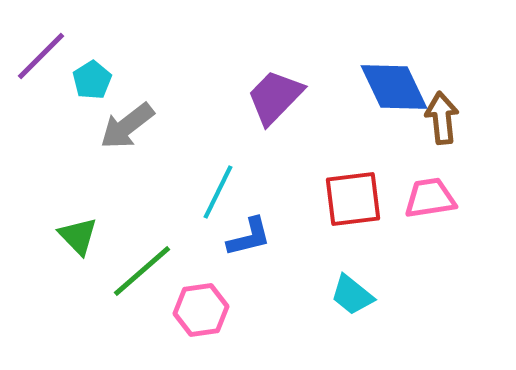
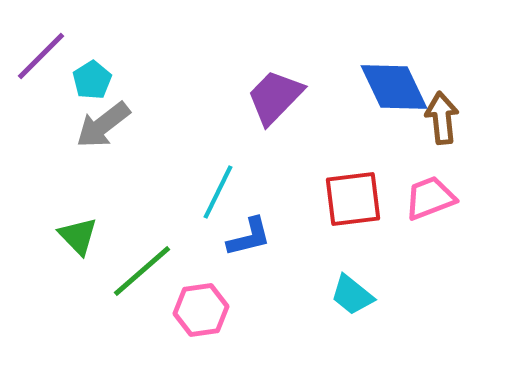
gray arrow: moved 24 px left, 1 px up
pink trapezoid: rotated 12 degrees counterclockwise
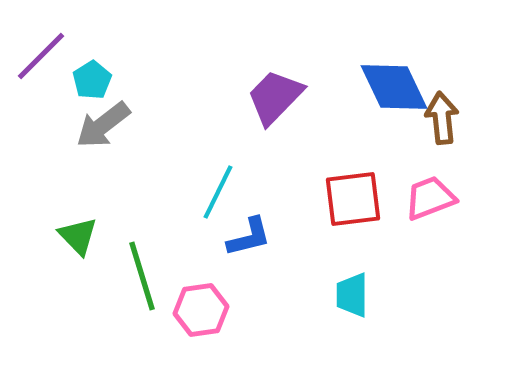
green line: moved 5 px down; rotated 66 degrees counterclockwise
cyan trapezoid: rotated 51 degrees clockwise
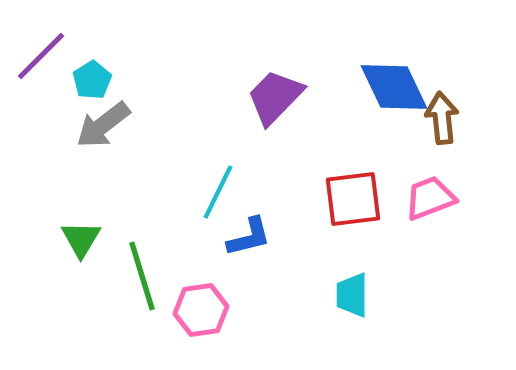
green triangle: moved 3 px right, 3 px down; rotated 15 degrees clockwise
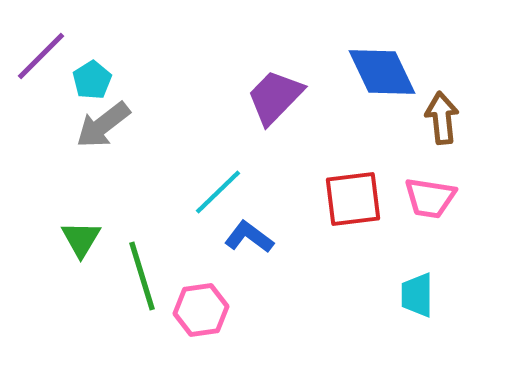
blue diamond: moved 12 px left, 15 px up
cyan line: rotated 20 degrees clockwise
pink trapezoid: rotated 150 degrees counterclockwise
blue L-shape: rotated 129 degrees counterclockwise
cyan trapezoid: moved 65 px right
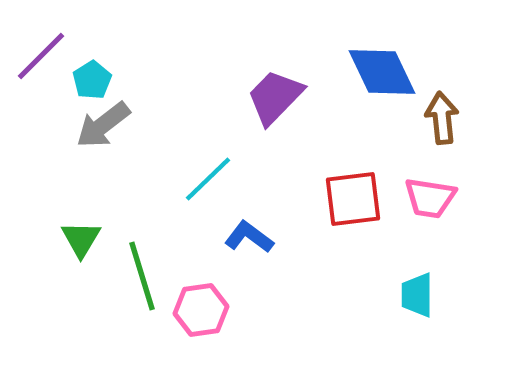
cyan line: moved 10 px left, 13 px up
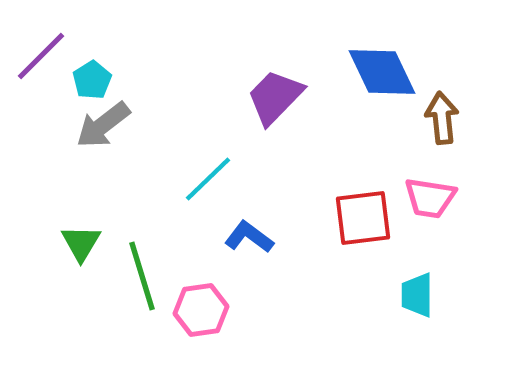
red square: moved 10 px right, 19 px down
green triangle: moved 4 px down
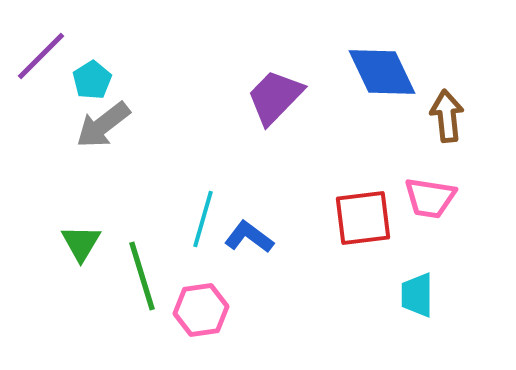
brown arrow: moved 5 px right, 2 px up
cyan line: moved 5 px left, 40 px down; rotated 30 degrees counterclockwise
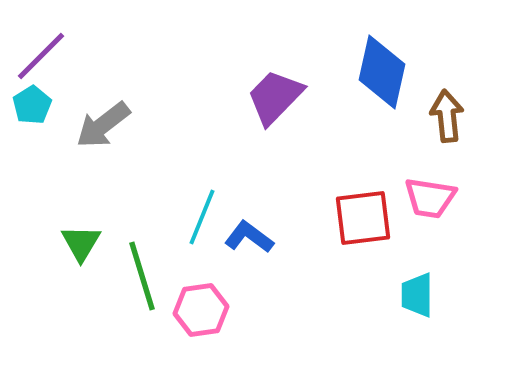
blue diamond: rotated 38 degrees clockwise
cyan pentagon: moved 60 px left, 25 px down
cyan line: moved 1 px left, 2 px up; rotated 6 degrees clockwise
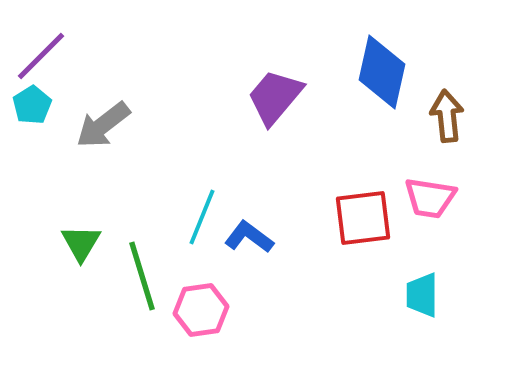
purple trapezoid: rotated 4 degrees counterclockwise
cyan trapezoid: moved 5 px right
